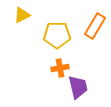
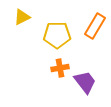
yellow triangle: moved 2 px down
purple trapezoid: moved 7 px right, 5 px up; rotated 25 degrees counterclockwise
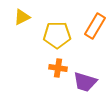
orange cross: moved 2 px left; rotated 18 degrees clockwise
purple trapezoid: rotated 145 degrees clockwise
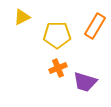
orange cross: rotated 30 degrees counterclockwise
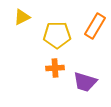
orange cross: moved 3 px left; rotated 18 degrees clockwise
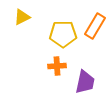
yellow pentagon: moved 6 px right, 1 px up
orange cross: moved 2 px right, 2 px up
purple trapezoid: rotated 95 degrees counterclockwise
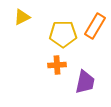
orange cross: moved 1 px up
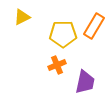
orange rectangle: moved 1 px left
orange cross: rotated 18 degrees counterclockwise
